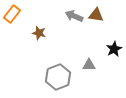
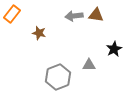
gray arrow: rotated 30 degrees counterclockwise
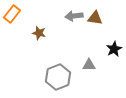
brown triangle: moved 1 px left, 3 px down
